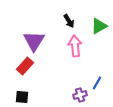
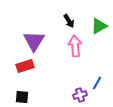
red rectangle: rotated 30 degrees clockwise
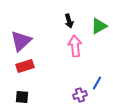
black arrow: rotated 16 degrees clockwise
purple triangle: moved 13 px left; rotated 15 degrees clockwise
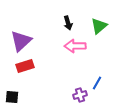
black arrow: moved 1 px left, 2 px down
green triangle: rotated 12 degrees counterclockwise
pink arrow: rotated 85 degrees counterclockwise
black square: moved 10 px left
